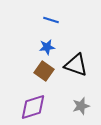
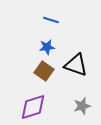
gray star: moved 1 px right
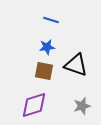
brown square: rotated 24 degrees counterclockwise
purple diamond: moved 1 px right, 2 px up
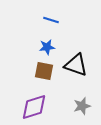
purple diamond: moved 2 px down
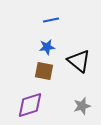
blue line: rotated 28 degrees counterclockwise
black triangle: moved 3 px right, 4 px up; rotated 20 degrees clockwise
purple diamond: moved 4 px left, 2 px up
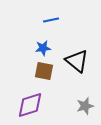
blue star: moved 4 px left, 1 px down
black triangle: moved 2 px left
gray star: moved 3 px right
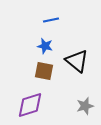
blue star: moved 2 px right, 2 px up; rotated 21 degrees clockwise
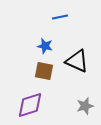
blue line: moved 9 px right, 3 px up
black triangle: rotated 15 degrees counterclockwise
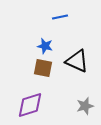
brown square: moved 1 px left, 3 px up
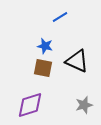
blue line: rotated 21 degrees counterclockwise
gray star: moved 1 px left, 1 px up
